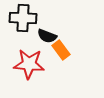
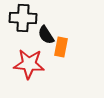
black semicircle: moved 1 px left, 1 px up; rotated 36 degrees clockwise
orange rectangle: moved 3 px up; rotated 48 degrees clockwise
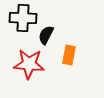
black semicircle: rotated 60 degrees clockwise
orange rectangle: moved 8 px right, 8 px down
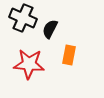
black cross: rotated 20 degrees clockwise
black semicircle: moved 4 px right, 6 px up
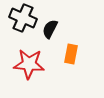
orange rectangle: moved 2 px right, 1 px up
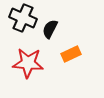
orange rectangle: rotated 54 degrees clockwise
red star: moved 1 px left, 1 px up
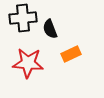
black cross: rotated 28 degrees counterclockwise
black semicircle: rotated 48 degrees counterclockwise
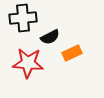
black semicircle: moved 8 px down; rotated 96 degrees counterclockwise
orange rectangle: moved 1 px right, 1 px up
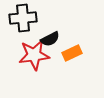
black semicircle: moved 2 px down
red star: moved 6 px right, 8 px up; rotated 12 degrees counterclockwise
